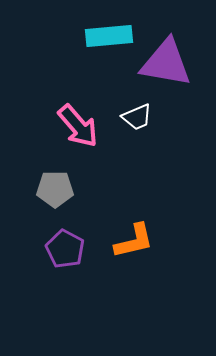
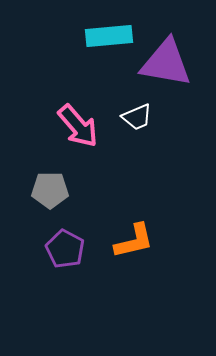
gray pentagon: moved 5 px left, 1 px down
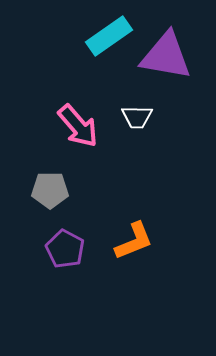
cyan rectangle: rotated 30 degrees counterclockwise
purple triangle: moved 7 px up
white trapezoid: rotated 24 degrees clockwise
orange L-shape: rotated 9 degrees counterclockwise
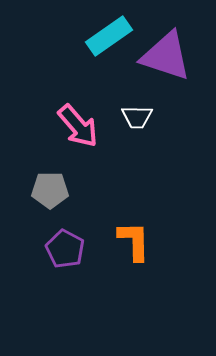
purple triangle: rotated 8 degrees clockwise
orange L-shape: rotated 69 degrees counterclockwise
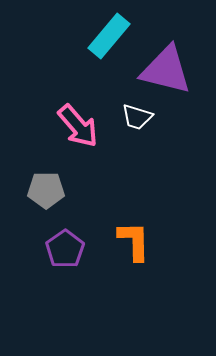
cyan rectangle: rotated 15 degrees counterclockwise
purple triangle: moved 14 px down; rotated 4 degrees counterclockwise
white trapezoid: rotated 16 degrees clockwise
gray pentagon: moved 4 px left
purple pentagon: rotated 9 degrees clockwise
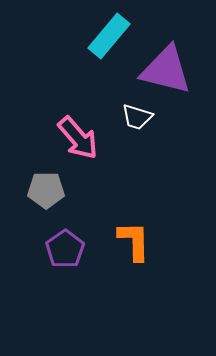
pink arrow: moved 12 px down
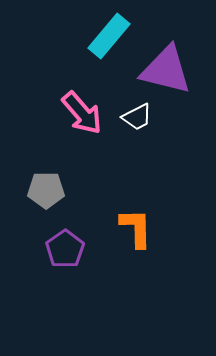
white trapezoid: rotated 44 degrees counterclockwise
pink arrow: moved 4 px right, 25 px up
orange L-shape: moved 2 px right, 13 px up
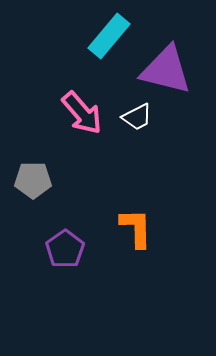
gray pentagon: moved 13 px left, 10 px up
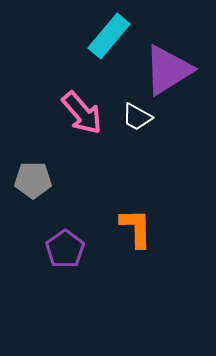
purple triangle: moved 2 px right; rotated 46 degrees counterclockwise
white trapezoid: rotated 56 degrees clockwise
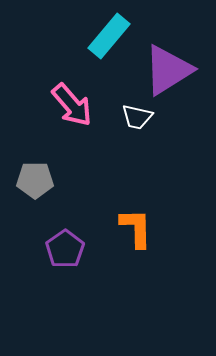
pink arrow: moved 10 px left, 8 px up
white trapezoid: rotated 16 degrees counterclockwise
gray pentagon: moved 2 px right
